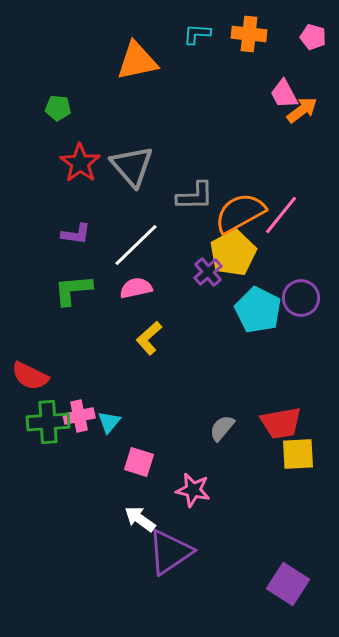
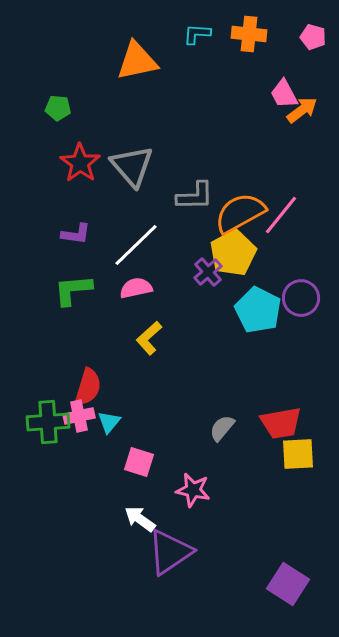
red semicircle: moved 58 px right, 11 px down; rotated 99 degrees counterclockwise
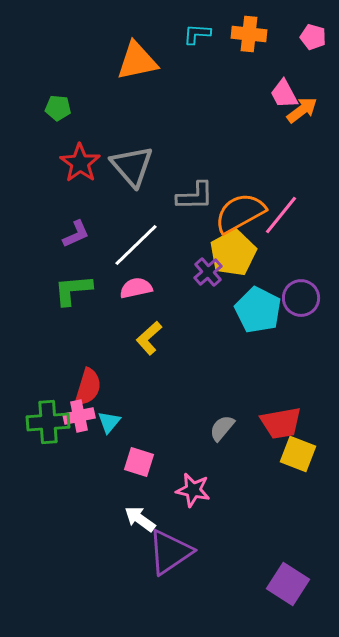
purple L-shape: rotated 32 degrees counterclockwise
yellow square: rotated 24 degrees clockwise
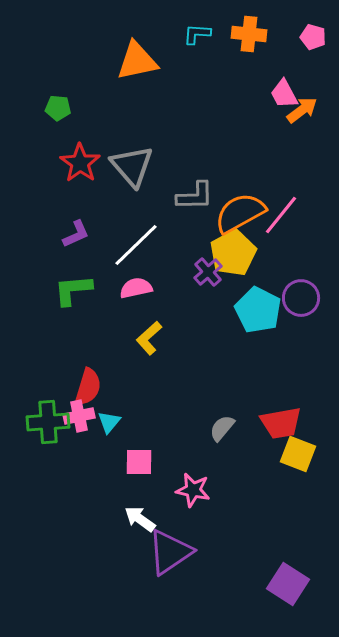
pink square: rotated 16 degrees counterclockwise
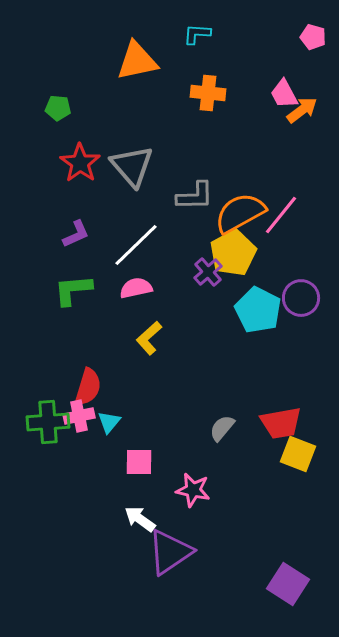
orange cross: moved 41 px left, 59 px down
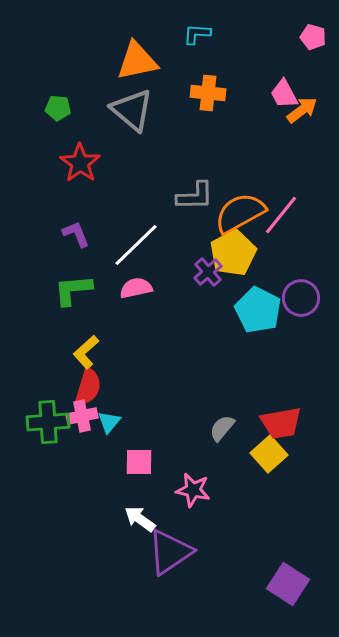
gray triangle: moved 56 px up; rotated 9 degrees counterclockwise
purple L-shape: rotated 88 degrees counterclockwise
yellow L-shape: moved 63 px left, 14 px down
pink cross: moved 3 px right
yellow square: moved 29 px left; rotated 27 degrees clockwise
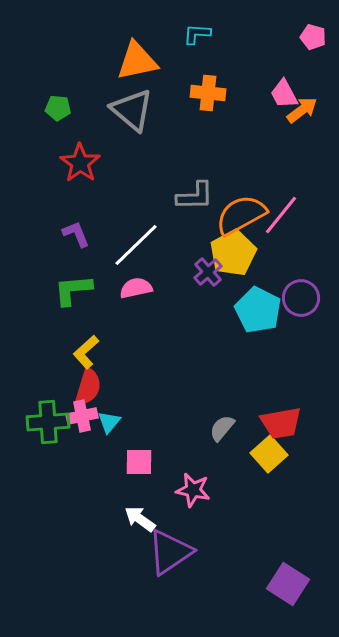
orange semicircle: moved 1 px right, 2 px down
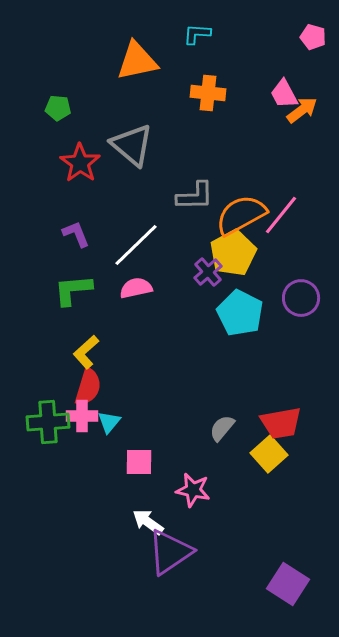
gray triangle: moved 35 px down
cyan pentagon: moved 18 px left, 3 px down
pink cross: rotated 12 degrees clockwise
white arrow: moved 8 px right, 3 px down
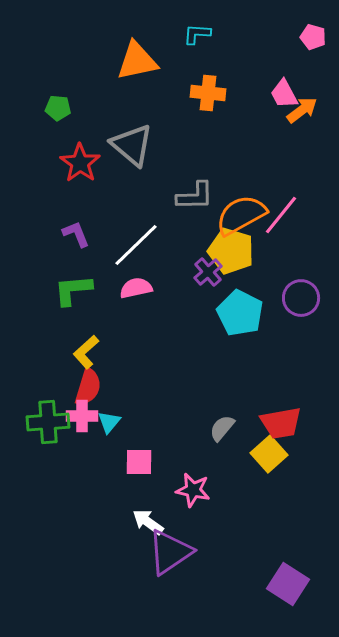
yellow pentagon: moved 2 px left, 2 px up; rotated 27 degrees counterclockwise
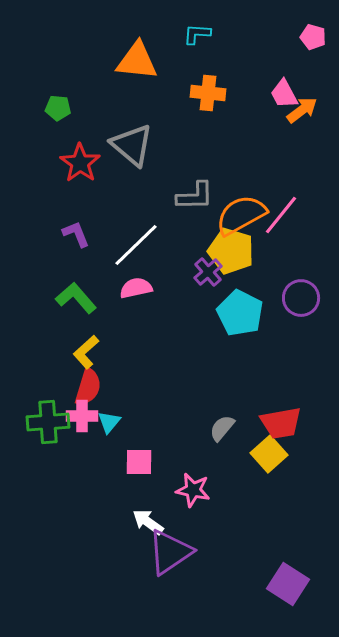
orange triangle: rotated 18 degrees clockwise
green L-shape: moved 3 px right, 8 px down; rotated 54 degrees clockwise
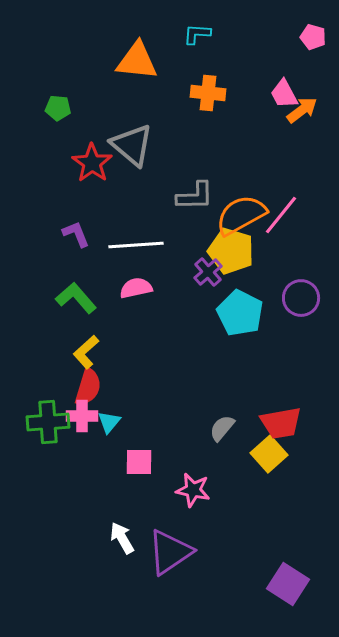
red star: moved 12 px right
white line: rotated 40 degrees clockwise
white arrow: moved 26 px left, 16 px down; rotated 24 degrees clockwise
